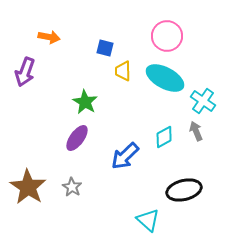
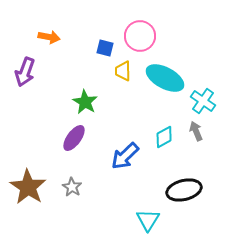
pink circle: moved 27 px left
purple ellipse: moved 3 px left
cyan triangle: rotated 20 degrees clockwise
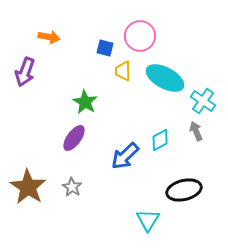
cyan diamond: moved 4 px left, 3 px down
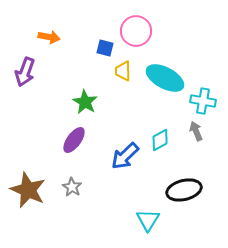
pink circle: moved 4 px left, 5 px up
cyan cross: rotated 25 degrees counterclockwise
purple ellipse: moved 2 px down
brown star: moved 3 px down; rotated 9 degrees counterclockwise
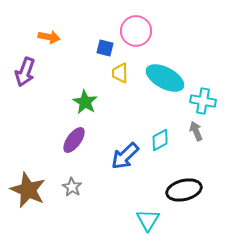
yellow trapezoid: moved 3 px left, 2 px down
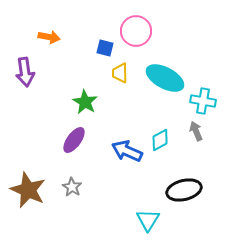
purple arrow: rotated 28 degrees counterclockwise
blue arrow: moved 2 px right, 5 px up; rotated 68 degrees clockwise
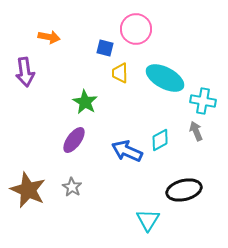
pink circle: moved 2 px up
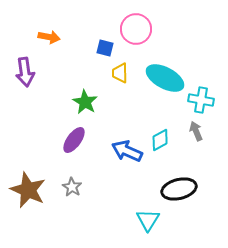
cyan cross: moved 2 px left, 1 px up
black ellipse: moved 5 px left, 1 px up
